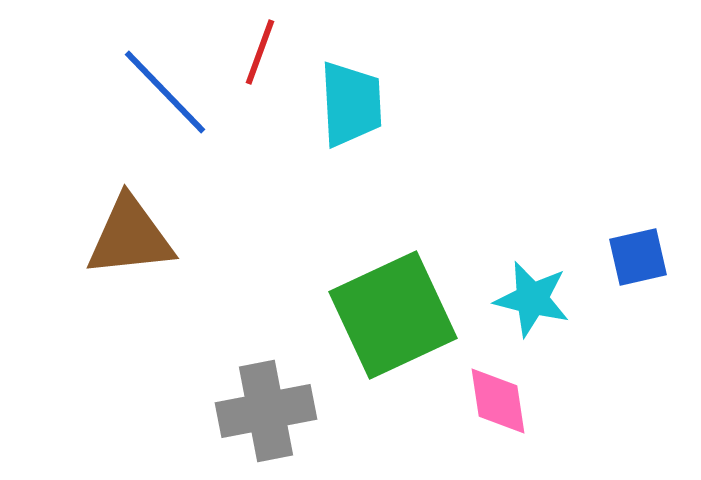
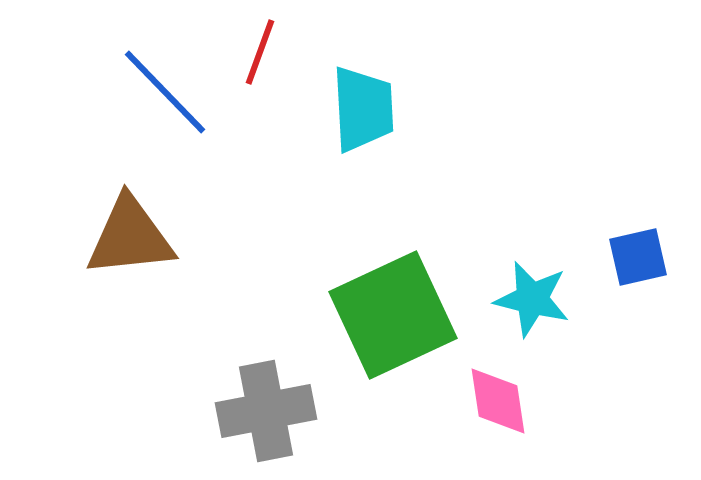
cyan trapezoid: moved 12 px right, 5 px down
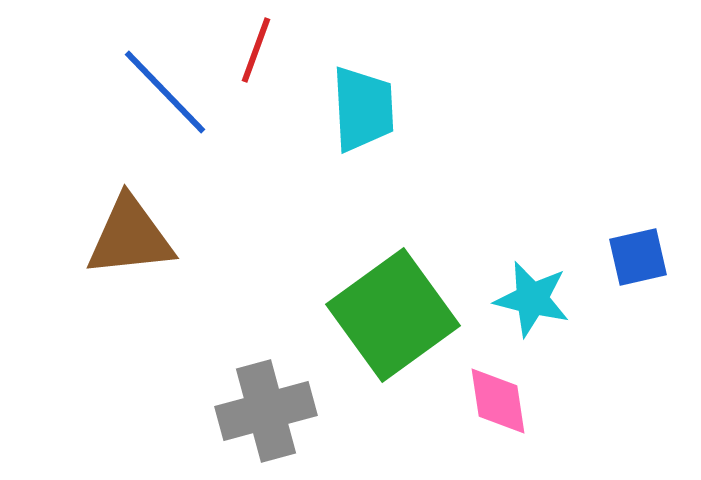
red line: moved 4 px left, 2 px up
green square: rotated 11 degrees counterclockwise
gray cross: rotated 4 degrees counterclockwise
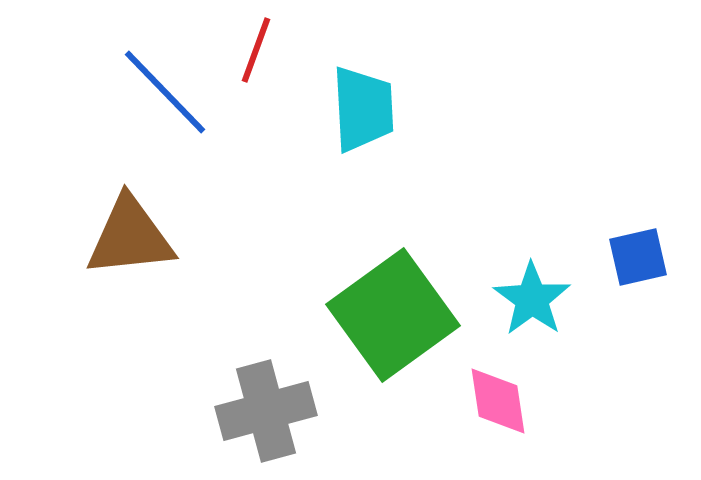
cyan star: rotated 22 degrees clockwise
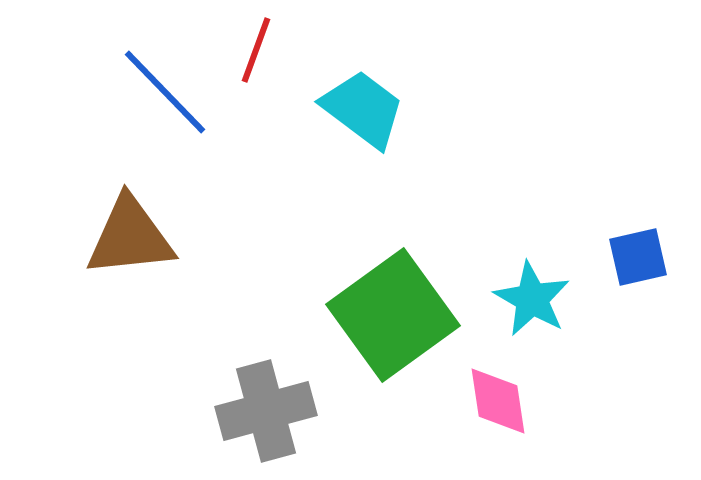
cyan trapezoid: rotated 50 degrees counterclockwise
cyan star: rotated 6 degrees counterclockwise
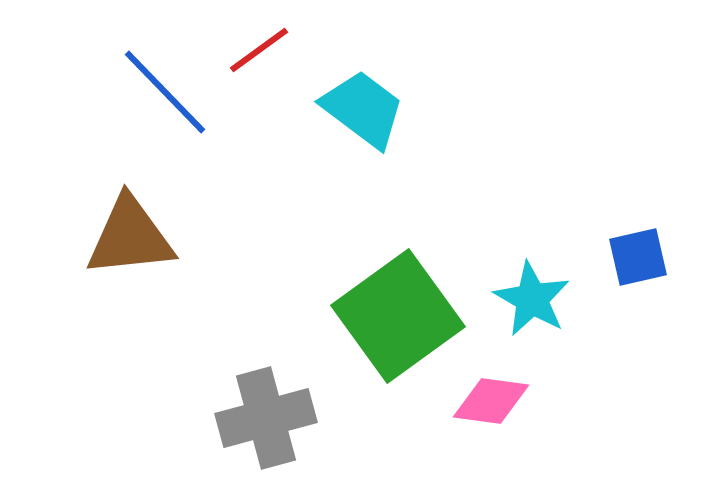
red line: moved 3 px right; rotated 34 degrees clockwise
green square: moved 5 px right, 1 px down
pink diamond: moved 7 px left; rotated 74 degrees counterclockwise
gray cross: moved 7 px down
